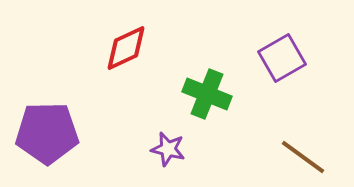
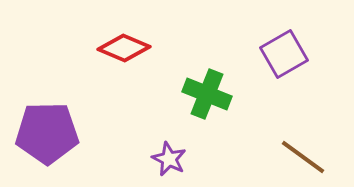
red diamond: moved 2 px left; rotated 48 degrees clockwise
purple square: moved 2 px right, 4 px up
purple star: moved 1 px right, 10 px down; rotated 12 degrees clockwise
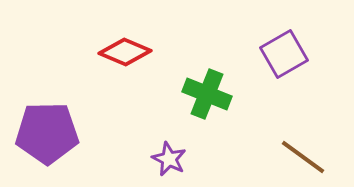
red diamond: moved 1 px right, 4 px down
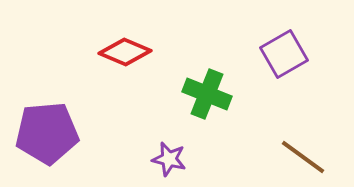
purple pentagon: rotated 4 degrees counterclockwise
purple star: rotated 12 degrees counterclockwise
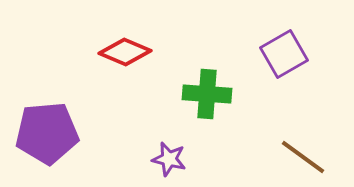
green cross: rotated 18 degrees counterclockwise
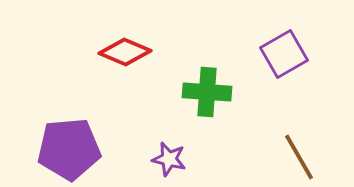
green cross: moved 2 px up
purple pentagon: moved 22 px right, 16 px down
brown line: moved 4 px left; rotated 24 degrees clockwise
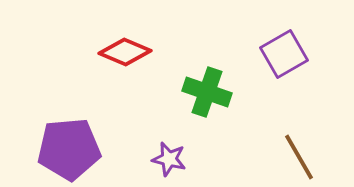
green cross: rotated 15 degrees clockwise
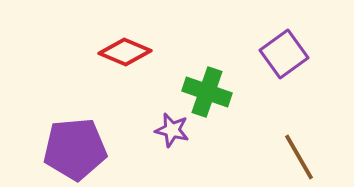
purple square: rotated 6 degrees counterclockwise
purple pentagon: moved 6 px right
purple star: moved 3 px right, 29 px up
